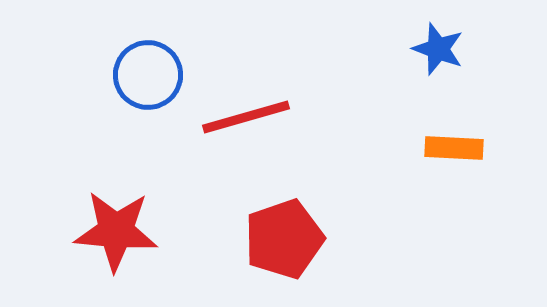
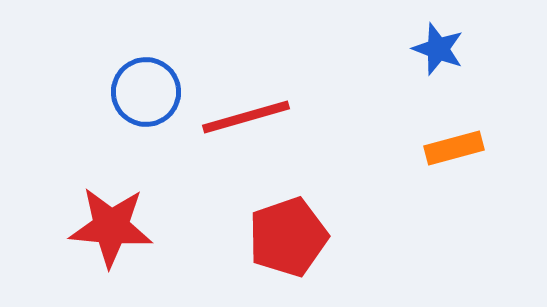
blue circle: moved 2 px left, 17 px down
orange rectangle: rotated 18 degrees counterclockwise
red star: moved 5 px left, 4 px up
red pentagon: moved 4 px right, 2 px up
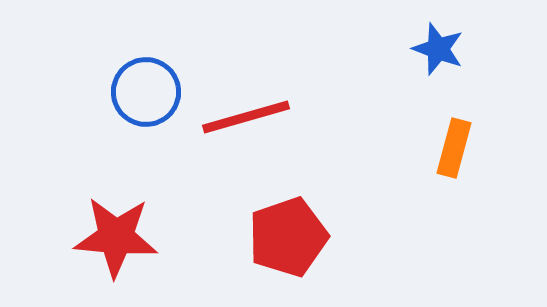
orange rectangle: rotated 60 degrees counterclockwise
red star: moved 5 px right, 10 px down
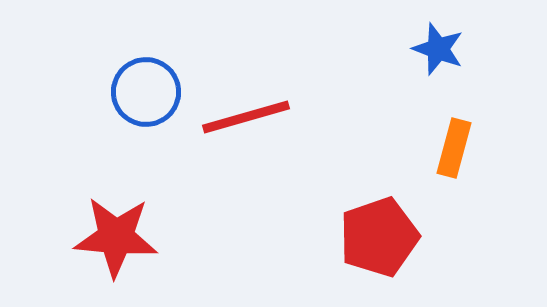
red pentagon: moved 91 px right
